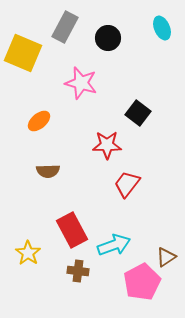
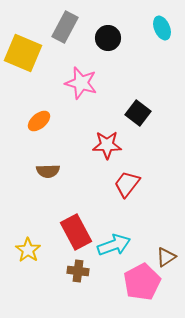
red rectangle: moved 4 px right, 2 px down
yellow star: moved 3 px up
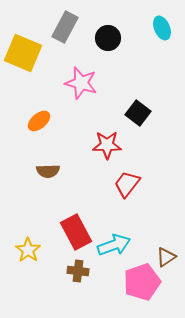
pink pentagon: rotated 9 degrees clockwise
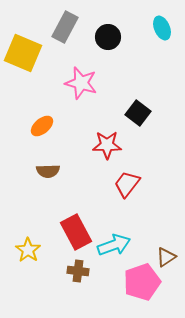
black circle: moved 1 px up
orange ellipse: moved 3 px right, 5 px down
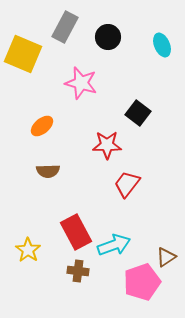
cyan ellipse: moved 17 px down
yellow square: moved 1 px down
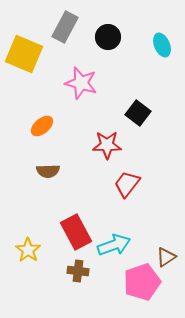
yellow square: moved 1 px right
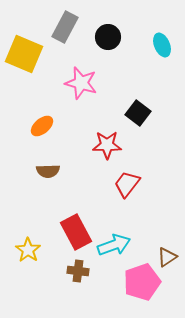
brown triangle: moved 1 px right
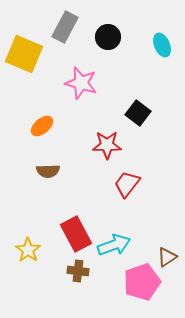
red rectangle: moved 2 px down
